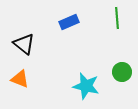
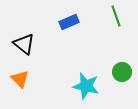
green line: moved 1 px left, 2 px up; rotated 15 degrees counterclockwise
orange triangle: rotated 24 degrees clockwise
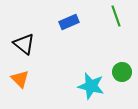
cyan star: moved 5 px right
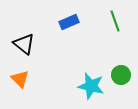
green line: moved 1 px left, 5 px down
green circle: moved 1 px left, 3 px down
